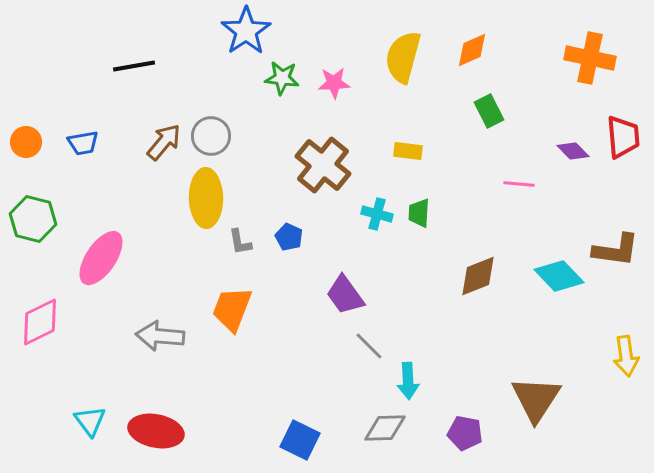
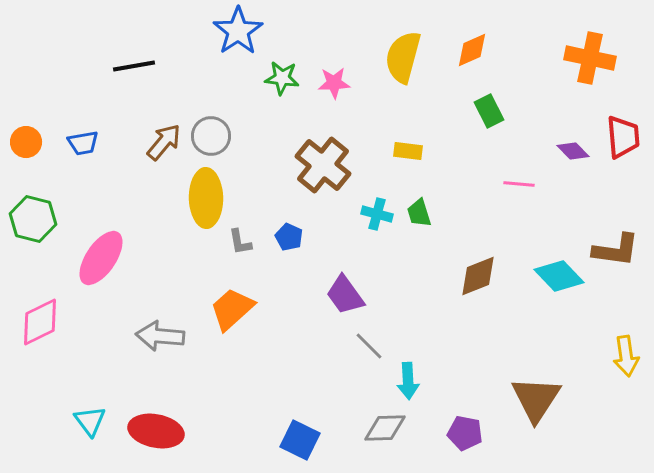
blue star: moved 8 px left
green trapezoid: rotated 20 degrees counterclockwise
orange trapezoid: rotated 27 degrees clockwise
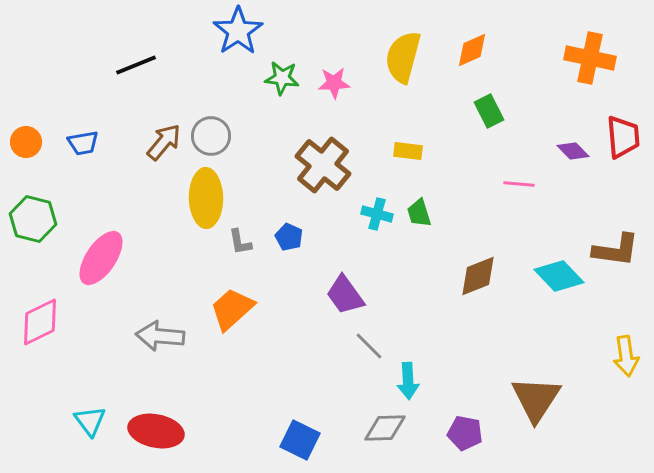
black line: moved 2 px right, 1 px up; rotated 12 degrees counterclockwise
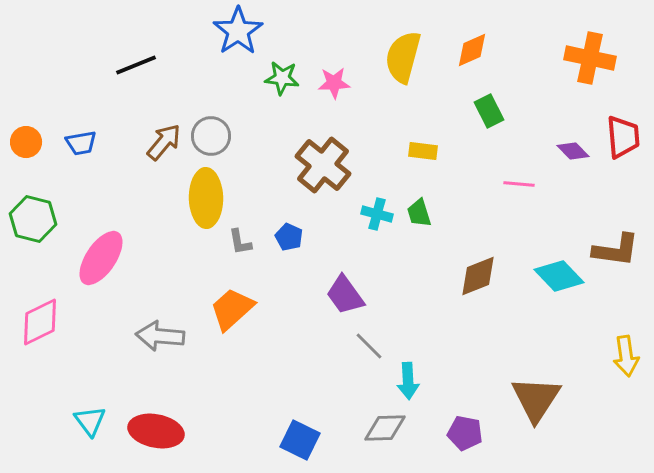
blue trapezoid: moved 2 px left
yellow rectangle: moved 15 px right
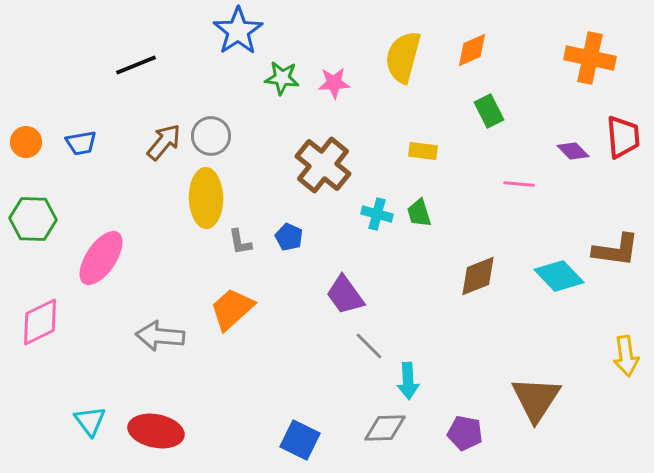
green hexagon: rotated 12 degrees counterclockwise
